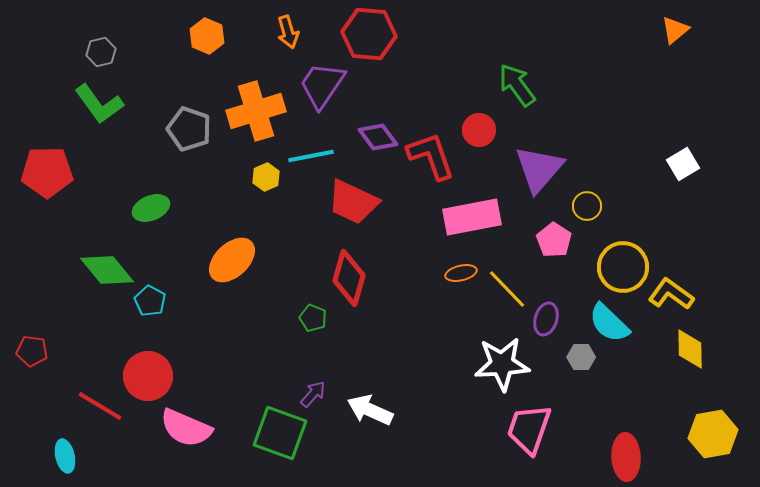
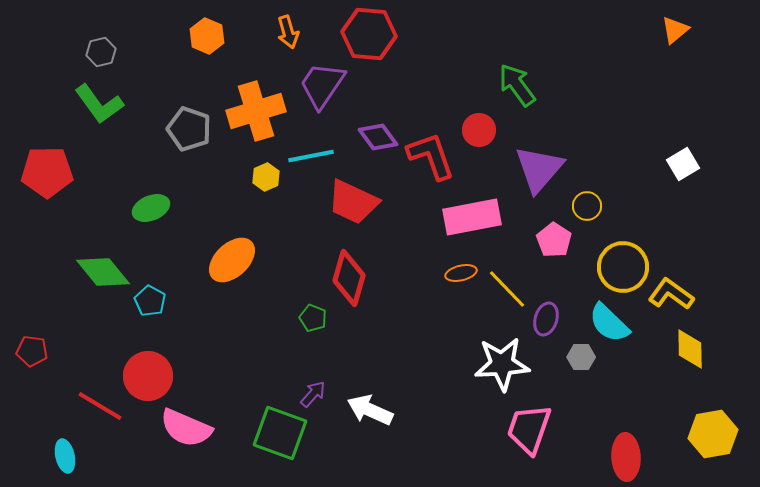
green diamond at (107, 270): moved 4 px left, 2 px down
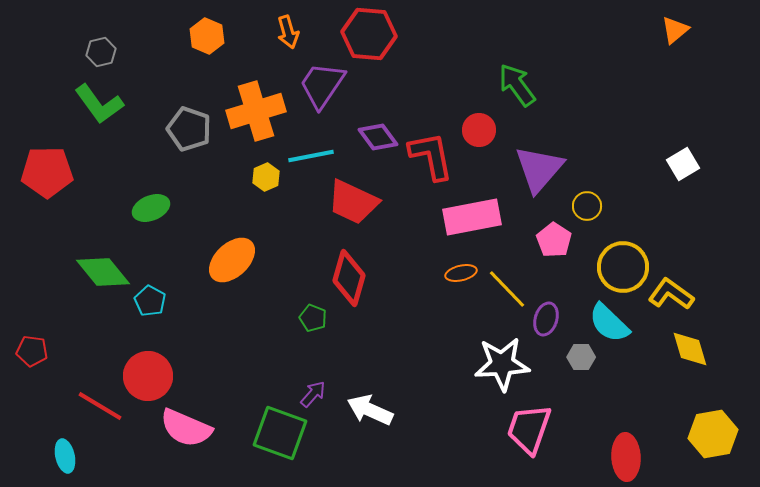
red L-shape at (431, 156): rotated 8 degrees clockwise
yellow diamond at (690, 349): rotated 15 degrees counterclockwise
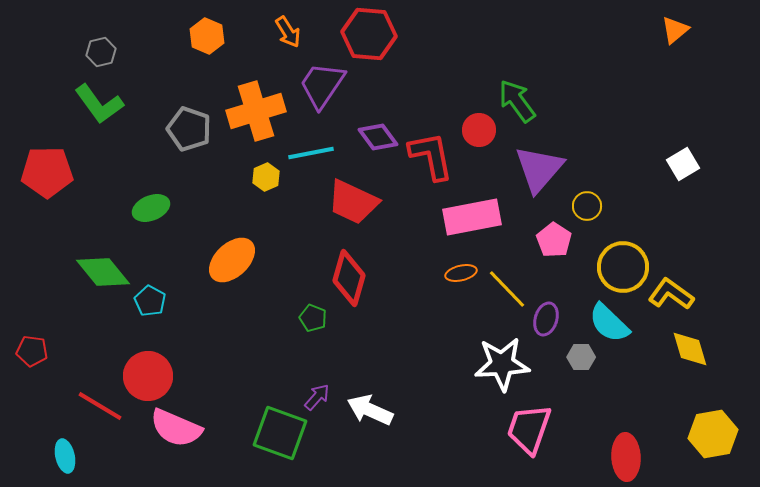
orange arrow at (288, 32): rotated 16 degrees counterclockwise
green arrow at (517, 85): moved 16 px down
cyan line at (311, 156): moved 3 px up
purple arrow at (313, 394): moved 4 px right, 3 px down
pink semicircle at (186, 428): moved 10 px left
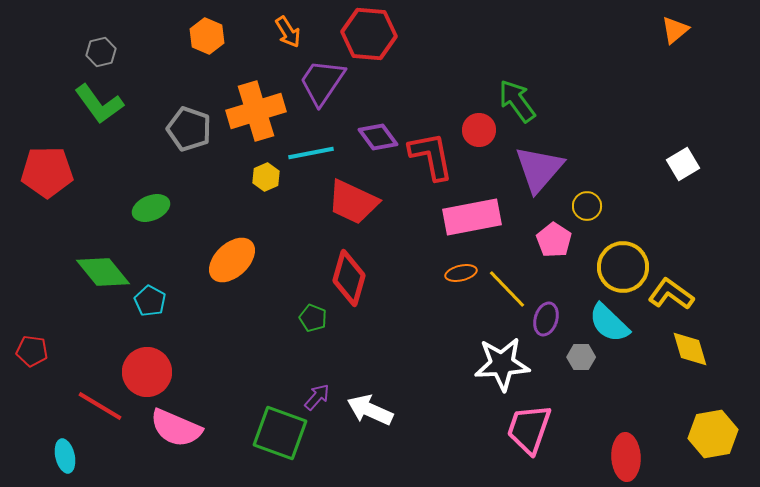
purple trapezoid at (322, 85): moved 3 px up
red circle at (148, 376): moved 1 px left, 4 px up
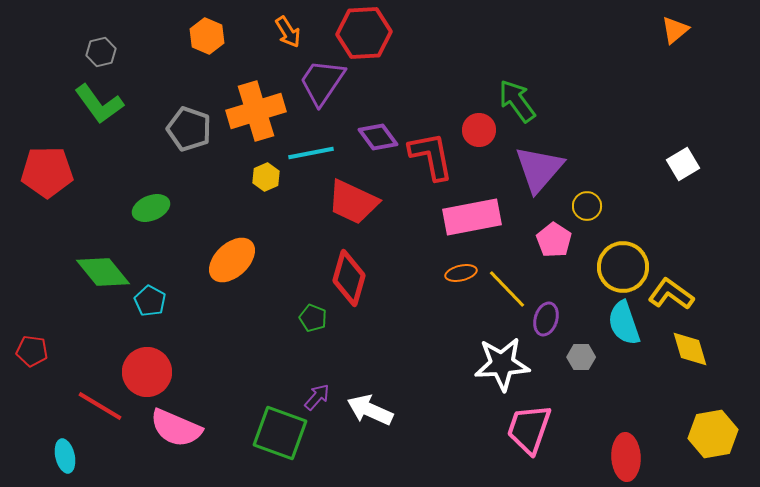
red hexagon at (369, 34): moved 5 px left, 1 px up; rotated 8 degrees counterclockwise
cyan semicircle at (609, 323): moved 15 px right; rotated 27 degrees clockwise
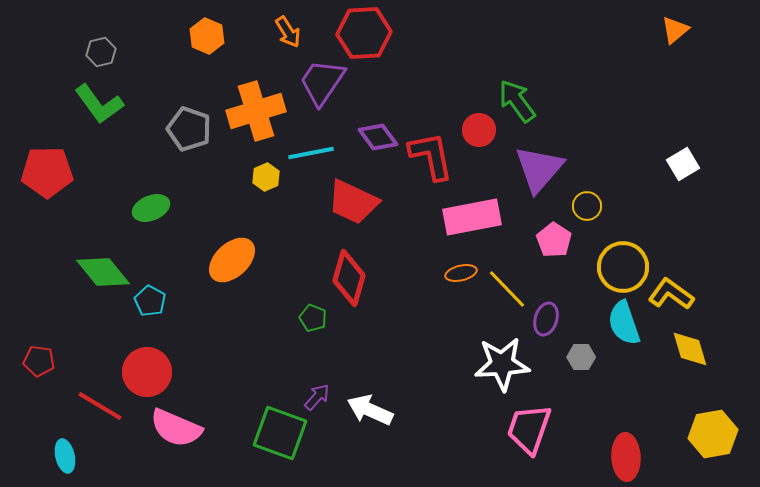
red pentagon at (32, 351): moved 7 px right, 10 px down
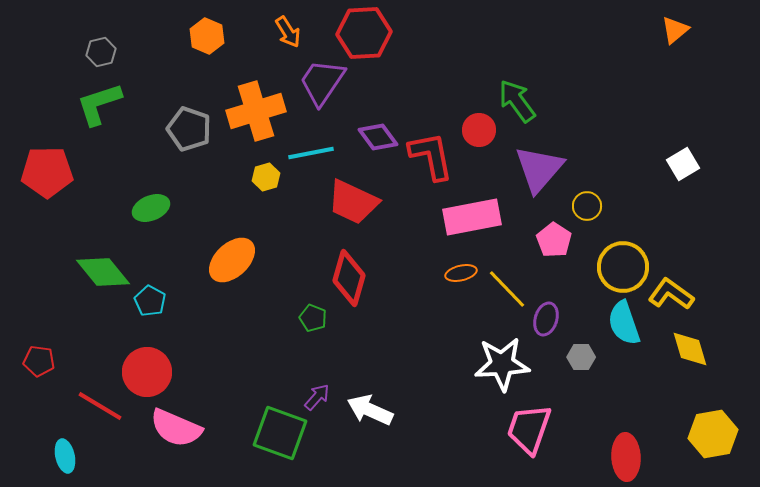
green L-shape at (99, 104): rotated 108 degrees clockwise
yellow hexagon at (266, 177): rotated 8 degrees clockwise
